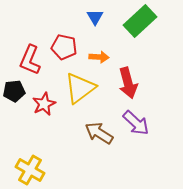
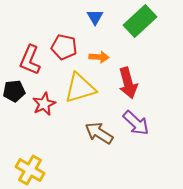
yellow triangle: rotated 20 degrees clockwise
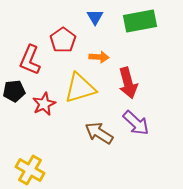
green rectangle: rotated 32 degrees clockwise
red pentagon: moved 1 px left, 7 px up; rotated 25 degrees clockwise
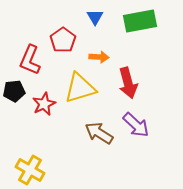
purple arrow: moved 2 px down
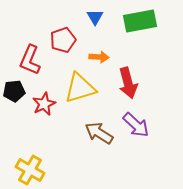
red pentagon: rotated 15 degrees clockwise
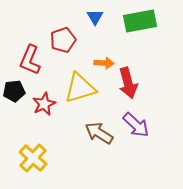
orange arrow: moved 5 px right, 6 px down
yellow cross: moved 3 px right, 12 px up; rotated 12 degrees clockwise
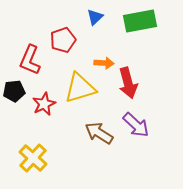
blue triangle: rotated 18 degrees clockwise
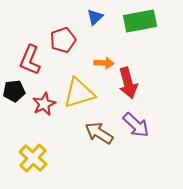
yellow triangle: moved 1 px left, 5 px down
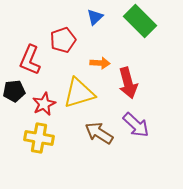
green rectangle: rotated 56 degrees clockwise
orange arrow: moved 4 px left
yellow cross: moved 6 px right, 20 px up; rotated 32 degrees counterclockwise
